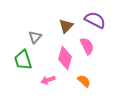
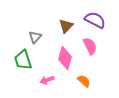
pink semicircle: moved 3 px right
pink arrow: moved 1 px left
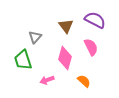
brown triangle: rotated 21 degrees counterclockwise
pink semicircle: moved 1 px right, 1 px down
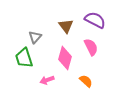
green trapezoid: moved 1 px right, 2 px up
orange semicircle: moved 2 px right
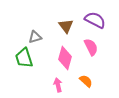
gray triangle: rotated 32 degrees clockwise
pink arrow: moved 11 px right, 5 px down; rotated 96 degrees clockwise
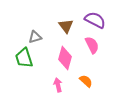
pink semicircle: moved 1 px right, 2 px up
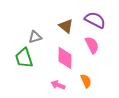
brown triangle: rotated 14 degrees counterclockwise
pink diamond: rotated 15 degrees counterclockwise
orange semicircle: rotated 24 degrees clockwise
pink arrow: rotated 56 degrees counterclockwise
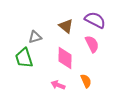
pink semicircle: moved 1 px up
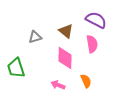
purple semicircle: moved 1 px right
brown triangle: moved 5 px down
pink semicircle: rotated 18 degrees clockwise
green trapezoid: moved 8 px left, 10 px down
